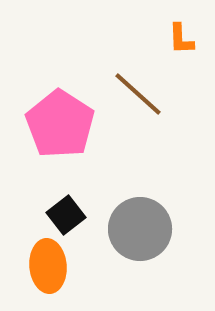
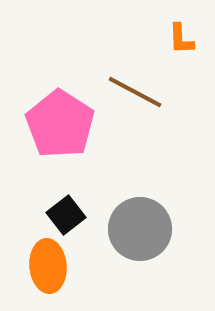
brown line: moved 3 px left, 2 px up; rotated 14 degrees counterclockwise
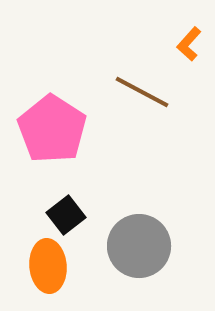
orange L-shape: moved 8 px right, 5 px down; rotated 44 degrees clockwise
brown line: moved 7 px right
pink pentagon: moved 8 px left, 5 px down
gray circle: moved 1 px left, 17 px down
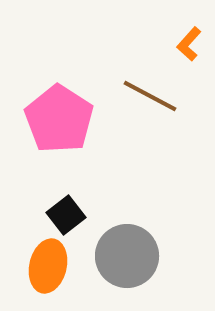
brown line: moved 8 px right, 4 px down
pink pentagon: moved 7 px right, 10 px up
gray circle: moved 12 px left, 10 px down
orange ellipse: rotated 18 degrees clockwise
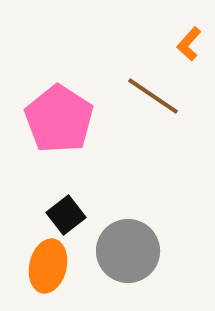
brown line: moved 3 px right; rotated 6 degrees clockwise
gray circle: moved 1 px right, 5 px up
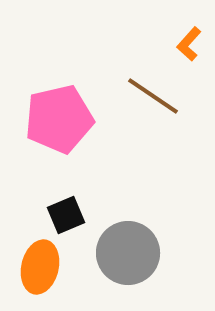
pink pentagon: rotated 26 degrees clockwise
black square: rotated 15 degrees clockwise
gray circle: moved 2 px down
orange ellipse: moved 8 px left, 1 px down
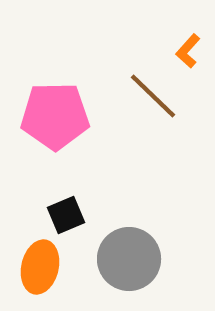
orange L-shape: moved 1 px left, 7 px down
brown line: rotated 10 degrees clockwise
pink pentagon: moved 4 px left, 3 px up; rotated 12 degrees clockwise
gray circle: moved 1 px right, 6 px down
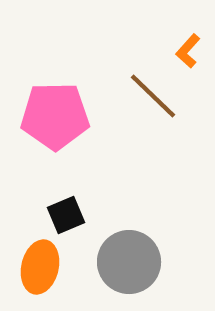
gray circle: moved 3 px down
